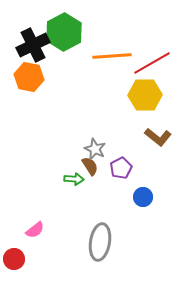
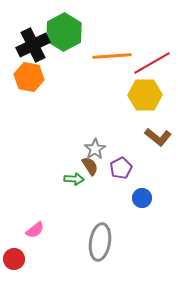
gray star: rotated 15 degrees clockwise
blue circle: moved 1 px left, 1 px down
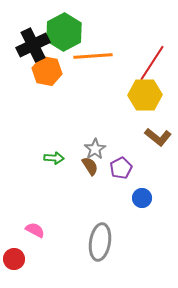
orange line: moved 19 px left
red line: rotated 27 degrees counterclockwise
orange hexagon: moved 18 px right, 6 px up
green arrow: moved 20 px left, 21 px up
pink semicircle: rotated 114 degrees counterclockwise
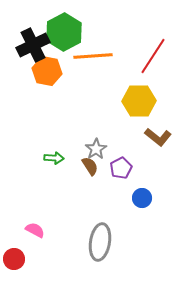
red line: moved 1 px right, 7 px up
yellow hexagon: moved 6 px left, 6 px down
gray star: moved 1 px right
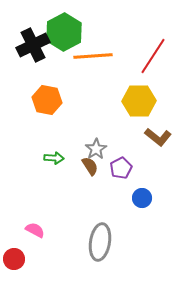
orange hexagon: moved 29 px down
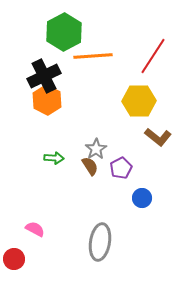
black cross: moved 11 px right, 31 px down
orange hexagon: rotated 16 degrees clockwise
pink semicircle: moved 1 px up
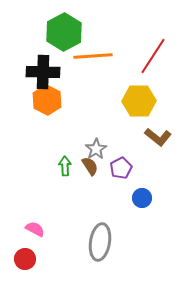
black cross: moved 1 px left, 4 px up; rotated 28 degrees clockwise
green arrow: moved 11 px right, 8 px down; rotated 96 degrees counterclockwise
red circle: moved 11 px right
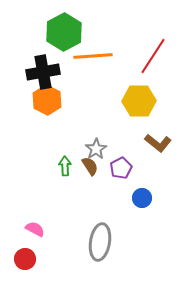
black cross: rotated 12 degrees counterclockwise
brown L-shape: moved 6 px down
